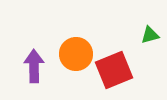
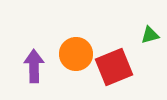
red square: moved 3 px up
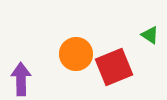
green triangle: rotated 48 degrees clockwise
purple arrow: moved 13 px left, 13 px down
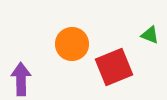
green triangle: rotated 12 degrees counterclockwise
orange circle: moved 4 px left, 10 px up
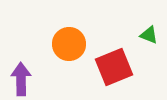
green triangle: moved 1 px left
orange circle: moved 3 px left
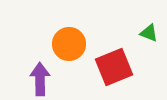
green triangle: moved 2 px up
purple arrow: moved 19 px right
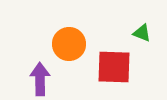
green triangle: moved 7 px left
red square: rotated 24 degrees clockwise
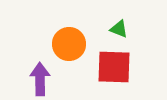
green triangle: moved 23 px left, 4 px up
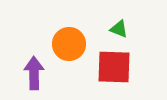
purple arrow: moved 6 px left, 6 px up
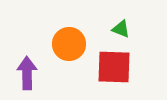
green triangle: moved 2 px right
purple arrow: moved 7 px left
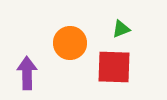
green triangle: rotated 42 degrees counterclockwise
orange circle: moved 1 px right, 1 px up
